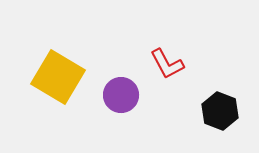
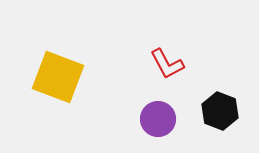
yellow square: rotated 10 degrees counterclockwise
purple circle: moved 37 px right, 24 px down
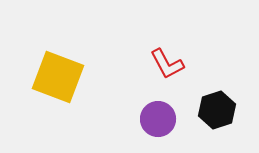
black hexagon: moved 3 px left, 1 px up; rotated 21 degrees clockwise
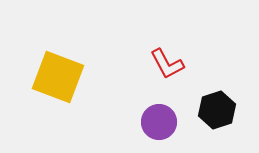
purple circle: moved 1 px right, 3 px down
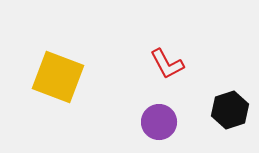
black hexagon: moved 13 px right
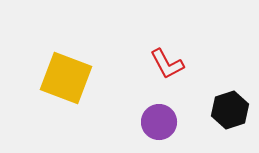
yellow square: moved 8 px right, 1 px down
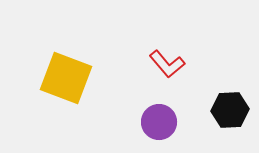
red L-shape: rotated 12 degrees counterclockwise
black hexagon: rotated 15 degrees clockwise
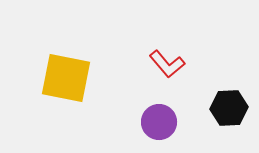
yellow square: rotated 10 degrees counterclockwise
black hexagon: moved 1 px left, 2 px up
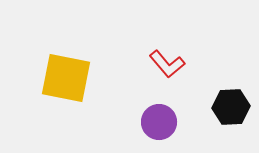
black hexagon: moved 2 px right, 1 px up
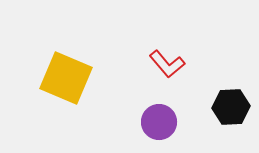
yellow square: rotated 12 degrees clockwise
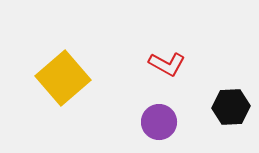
red L-shape: rotated 21 degrees counterclockwise
yellow square: moved 3 px left; rotated 26 degrees clockwise
